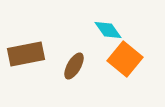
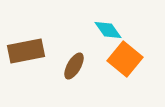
brown rectangle: moved 3 px up
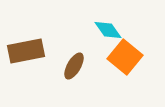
orange square: moved 2 px up
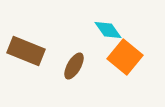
brown rectangle: rotated 33 degrees clockwise
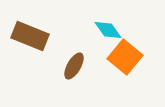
brown rectangle: moved 4 px right, 15 px up
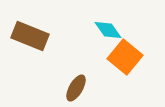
brown ellipse: moved 2 px right, 22 px down
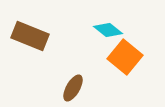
cyan diamond: rotated 16 degrees counterclockwise
brown ellipse: moved 3 px left
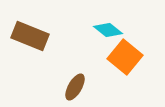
brown ellipse: moved 2 px right, 1 px up
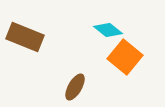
brown rectangle: moved 5 px left, 1 px down
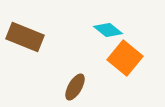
orange square: moved 1 px down
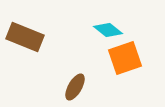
orange square: rotated 32 degrees clockwise
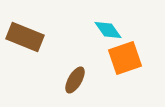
cyan diamond: rotated 16 degrees clockwise
brown ellipse: moved 7 px up
